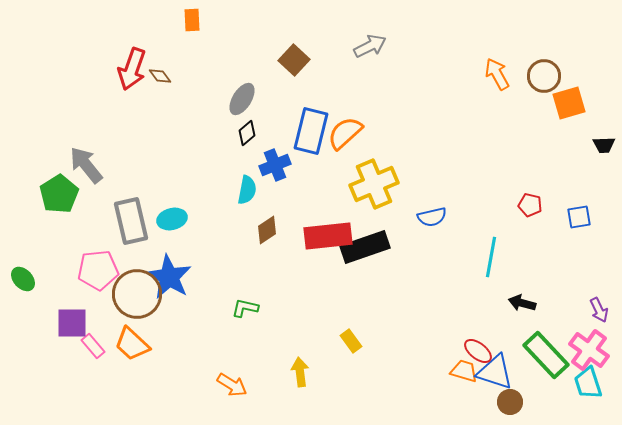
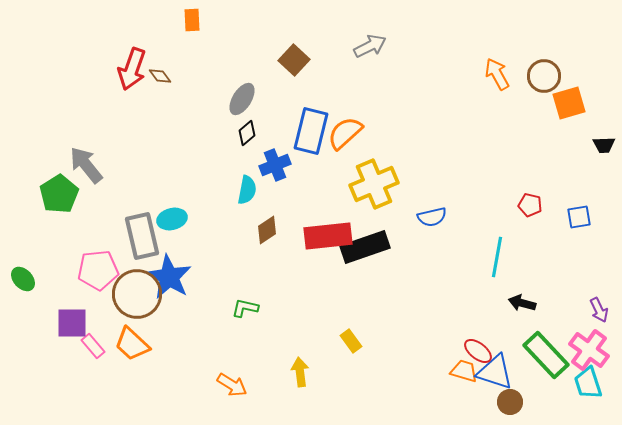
gray rectangle at (131, 221): moved 11 px right, 15 px down
cyan line at (491, 257): moved 6 px right
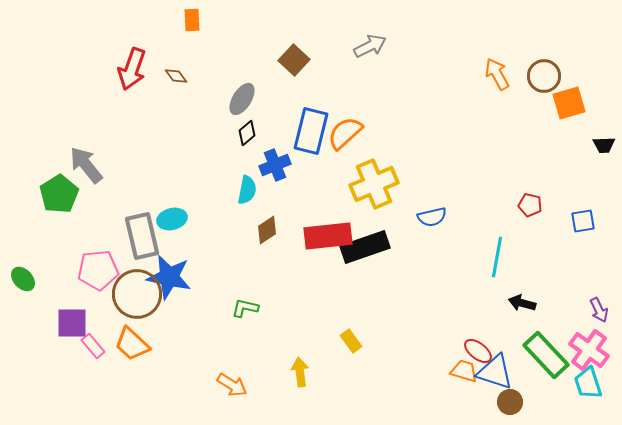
brown diamond at (160, 76): moved 16 px right
blue square at (579, 217): moved 4 px right, 4 px down
blue star at (169, 277): rotated 18 degrees counterclockwise
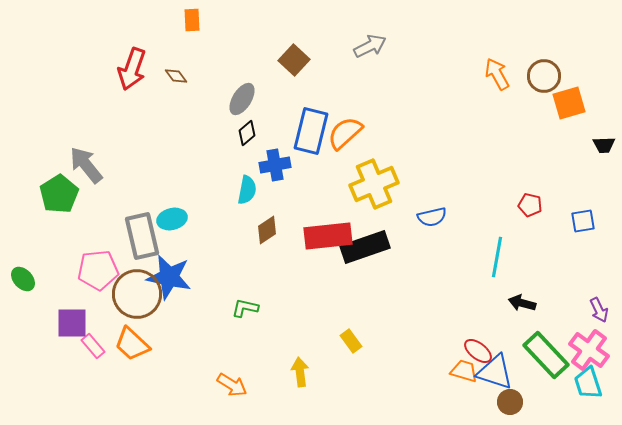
blue cross at (275, 165): rotated 12 degrees clockwise
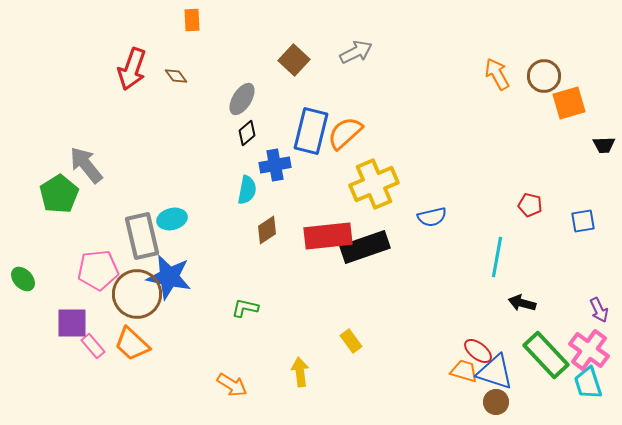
gray arrow at (370, 46): moved 14 px left, 6 px down
brown circle at (510, 402): moved 14 px left
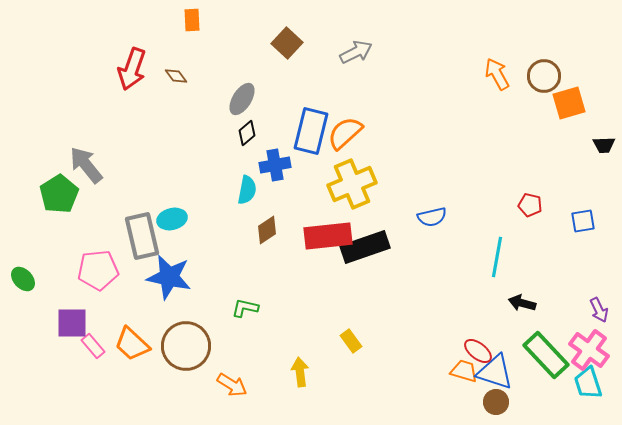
brown square at (294, 60): moved 7 px left, 17 px up
yellow cross at (374, 184): moved 22 px left
brown circle at (137, 294): moved 49 px right, 52 px down
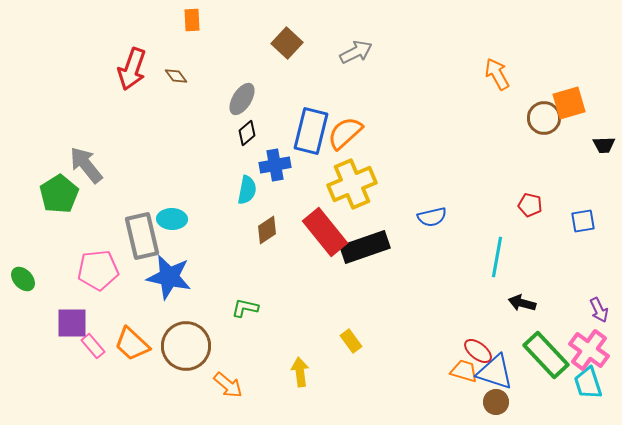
brown circle at (544, 76): moved 42 px down
cyan ellipse at (172, 219): rotated 16 degrees clockwise
red rectangle at (328, 236): moved 3 px left, 4 px up; rotated 57 degrees clockwise
orange arrow at (232, 385): moved 4 px left; rotated 8 degrees clockwise
